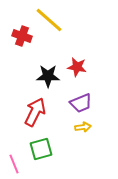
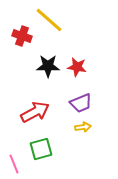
black star: moved 10 px up
red arrow: rotated 36 degrees clockwise
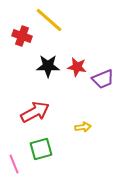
purple trapezoid: moved 22 px right, 24 px up
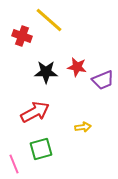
black star: moved 2 px left, 6 px down
purple trapezoid: moved 1 px down
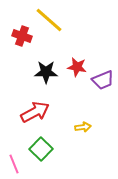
green square: rotated 30 degrees counterclockwise
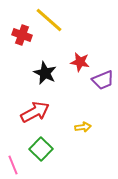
red cross: moved 1 px up
red star: moved 3 px right, 5 px up
black star: moved 1 px left, 1 px down; rotated 25 degrees clockwise
pink line: moved 1 px left, 1 px down
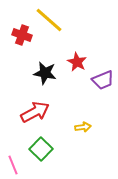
red star: moved 3 px left; rotated 18 degrees clockwise
black star: rotated 15 degrees counterclockwise
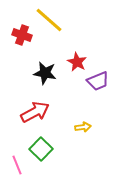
purple trapezoid: moved 5 px left, 1 px down
pink line: moved 4 px right
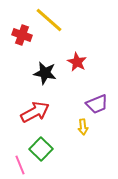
purple trapezoid: moved 1 px left, 23 px down
yellow arrow: rotated 91 degrees clockwise
pink line: moved 3 px right
